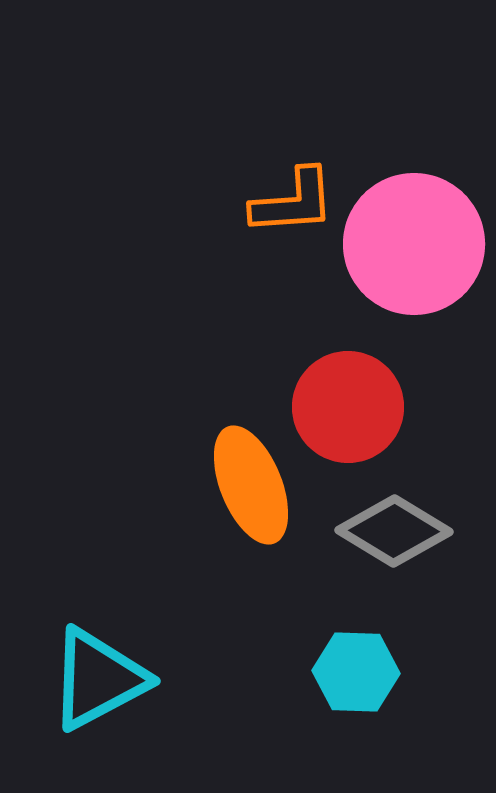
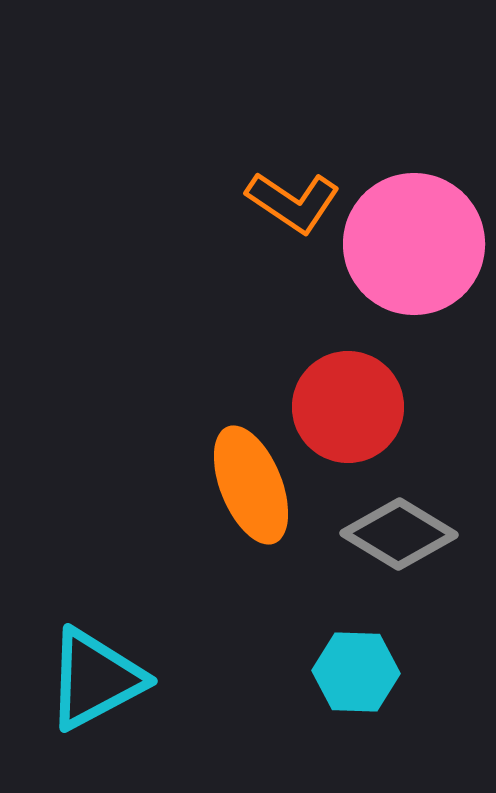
orange L-shape: rotated 38 degrees clockwise
gray diamond: moved 5 px right, 3 px down
cyan triangle: moved 3 px left
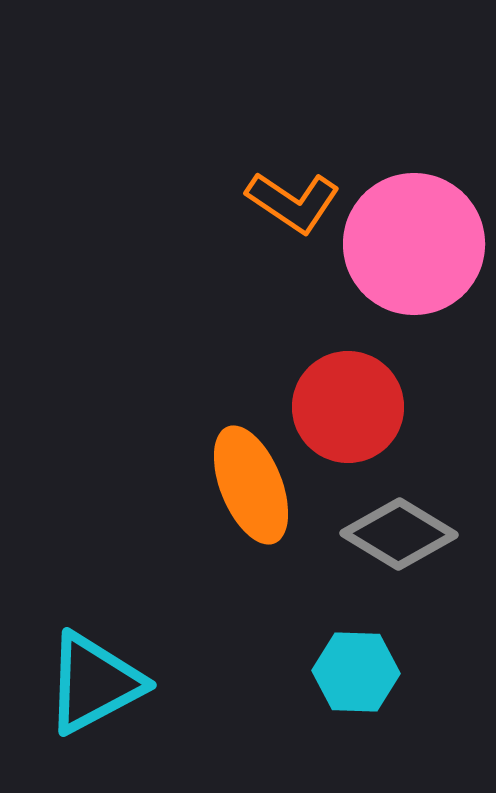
cyan triangle: moved 1 px left, 4 px down
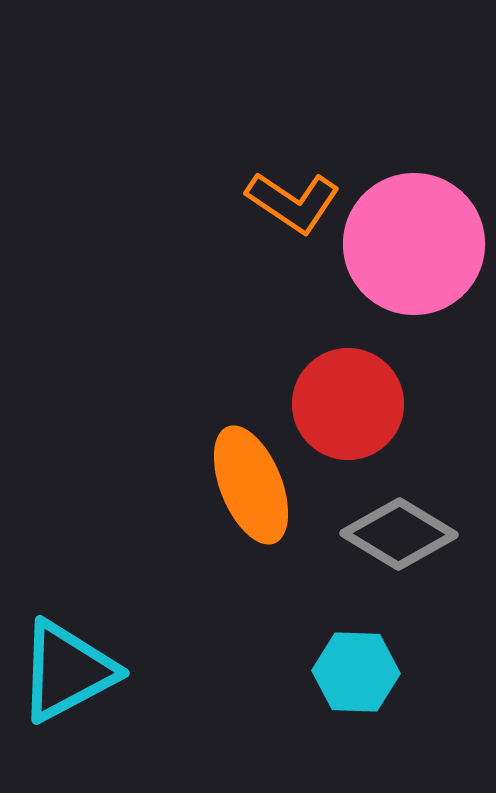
red circle: moved 3 px up
cyan triangle: moved 27 px left, 12 px up
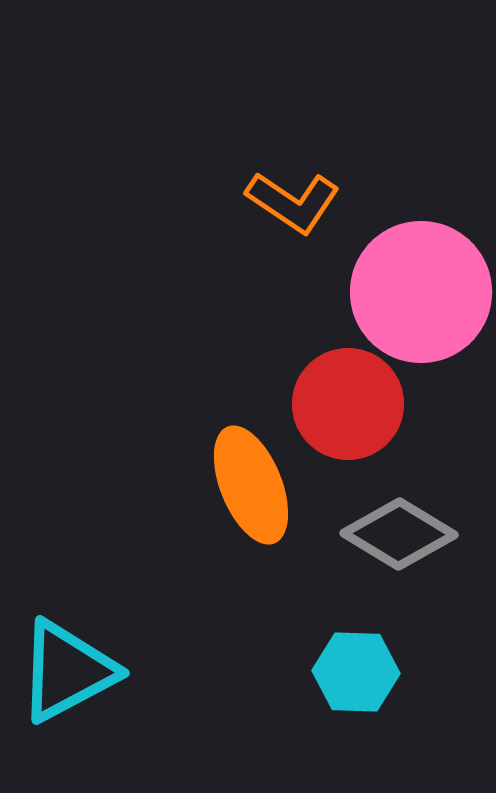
pink circle: moved 7 px right, 48 px down
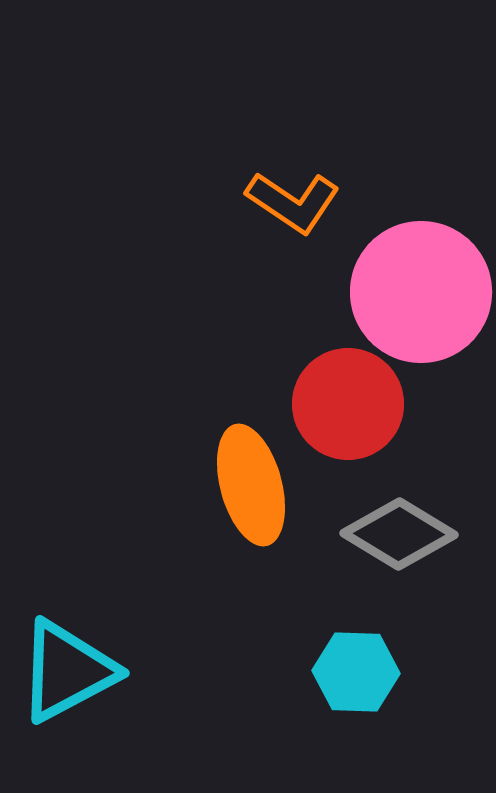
orange ellipse: rotated 7 degrees clockwise
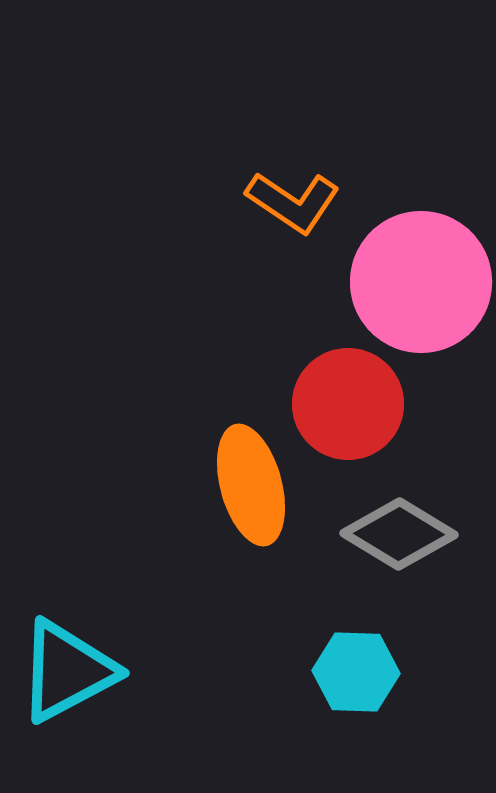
pink circle: moved 10 px up
